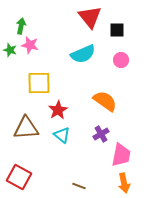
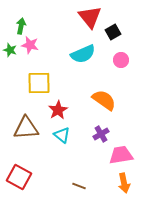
black square: moved 4 px left, 2 px down; rotated 28 degrees counterclockwise
orange semicircle: moved 1 px left, 1 px up
pink trapezoid: rotated 110 degrees counterclockwise
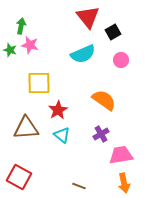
red triangle: moved 2 px left
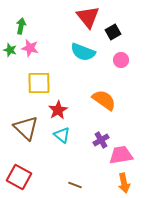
pink star: moved 3 px down
cyan semicircle: moved 2 px up; rotated 45 degrees clockwise
brown triangle: rotated 48 degrees clockwise
purple cross: moved 6 px down
brown line: moved 4 px left, 1 px up
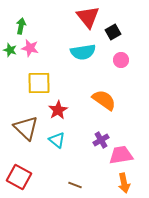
cyan semicircle: rotated 30 degrees counterclockwise
cyan triangle: moved 5 px left, 5 px down
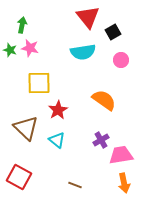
green arrow: moved 1 px right, 1 px up
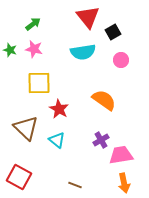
green arrow: moved 11 px right, 1 px up; rotated 42 degrees clockwise
pink star: moved 4 px right, 1 px down
red star: moved 1 px right, 1 px up; rotated 12 degrees counterclockwise
